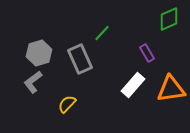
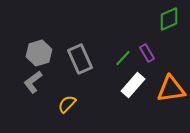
green line: moved 21 px right, 25 px down
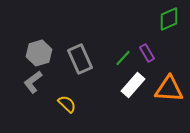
orange triangle: moved 2 px left; rotated 12 degrees clockwise
yellow semicircle: rotated 90 degrees clockwise
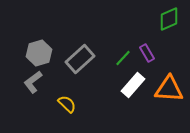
gray rectangle: rotated 72 degrees clockwise
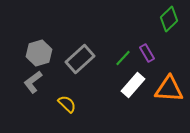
green diamond: rotated 20 degrees counterclockwise
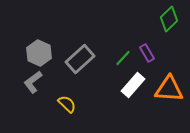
gray hexagon: rotated 20 degrees counterclockwise
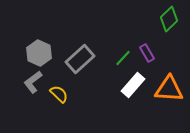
yellow semicircle: moved 8 px left, 10 px up
